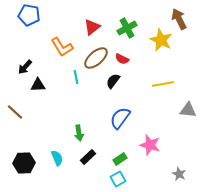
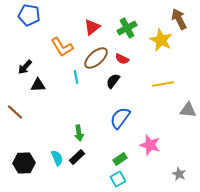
black rectangle: moved 11 px left
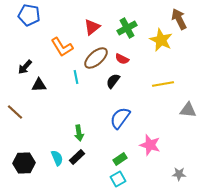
black triangle: moved 1 px right
gray star: rotated 24 degrees counterclockwise
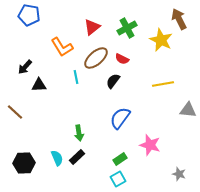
gray star: rotated 16 degrees clockwise
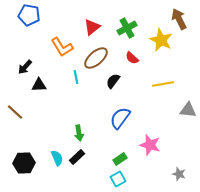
red semicircle: moved 10 px right, 1 px up; rotated 16 degrees clockwise
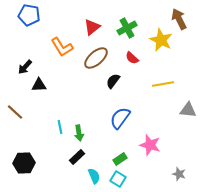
cyan line: moved 16 px left, 50 px down
cyan semicircle: moved 37 px right, 18 px down
cyan square: rotated 28 degrees counterclockwise
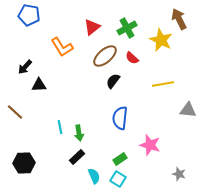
brown ellipse: moved 9 px right, 2 px up
blue semicircle: rotated 30 degrees counterclockwise
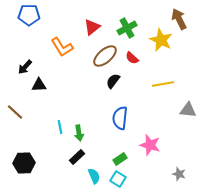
blue pentagon: rotated 10 degrees counterclockwise
